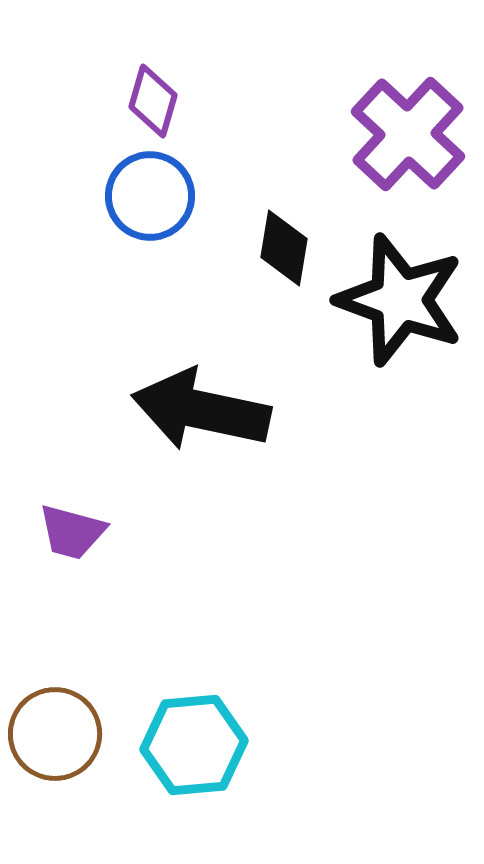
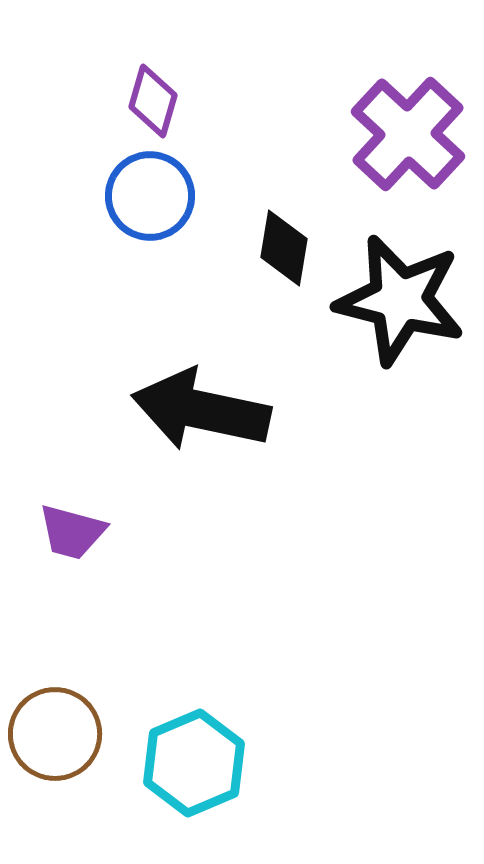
black star: rotated 6 degrees counterclockwise
cyan hexagon: moved 18 px down; rotated 18 degrees counterclockwise
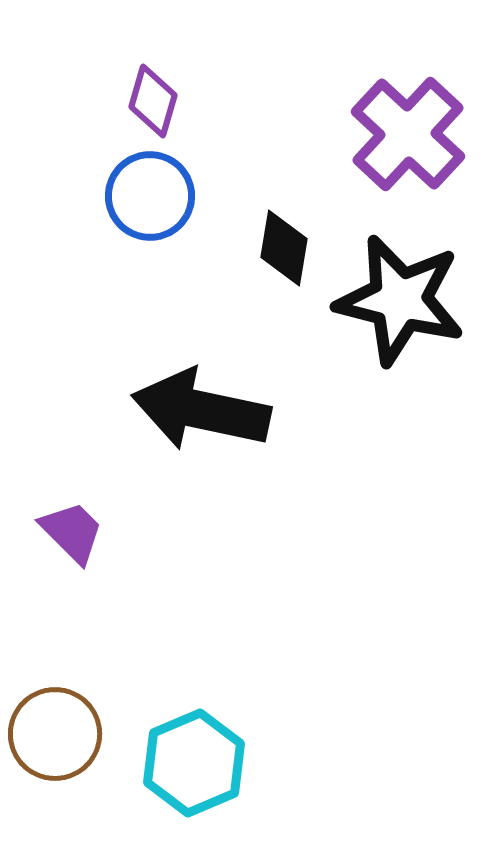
purple trapezoid: rotated 150 degrees counterclockwise
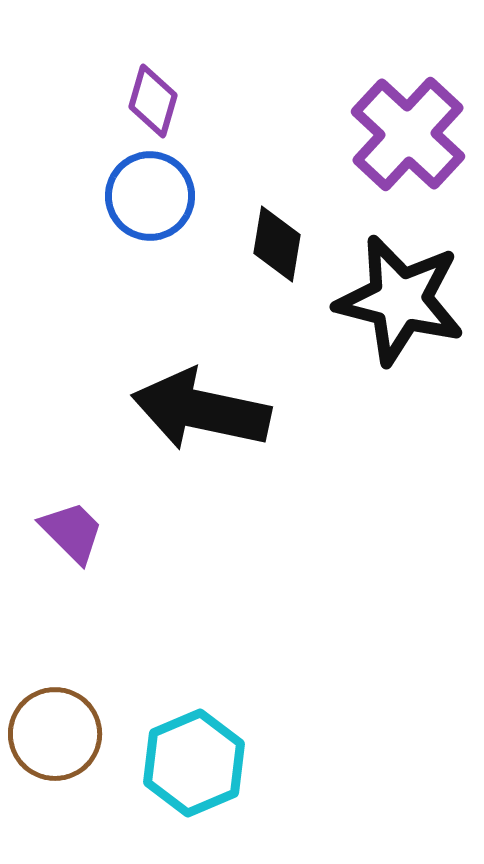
black diamond: moved 7 px left, 4 px up
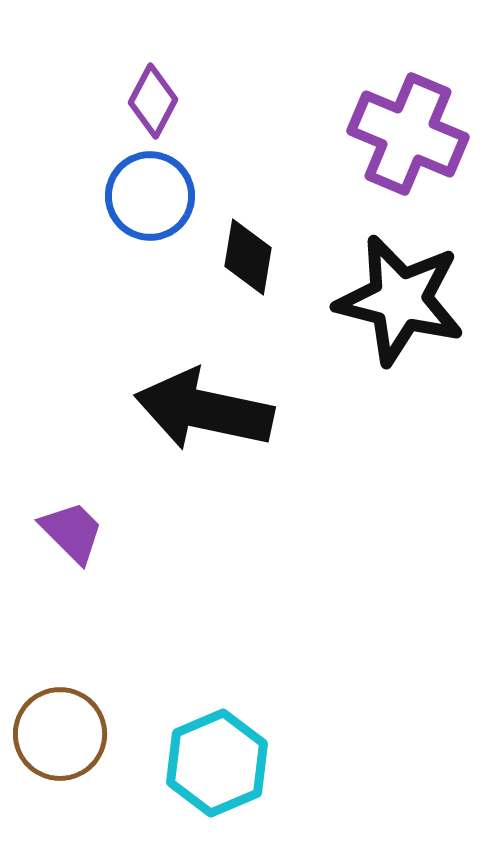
purple diamond: rotated 12 degrees clockwise
purple cross: rotated 20 degrees counterclockwise
black diamond: moved 29 px left, 13 px down
black arrow: moved 3 px right
brown circle: moved 5 px right
cyan hexagon: moved 23 px right
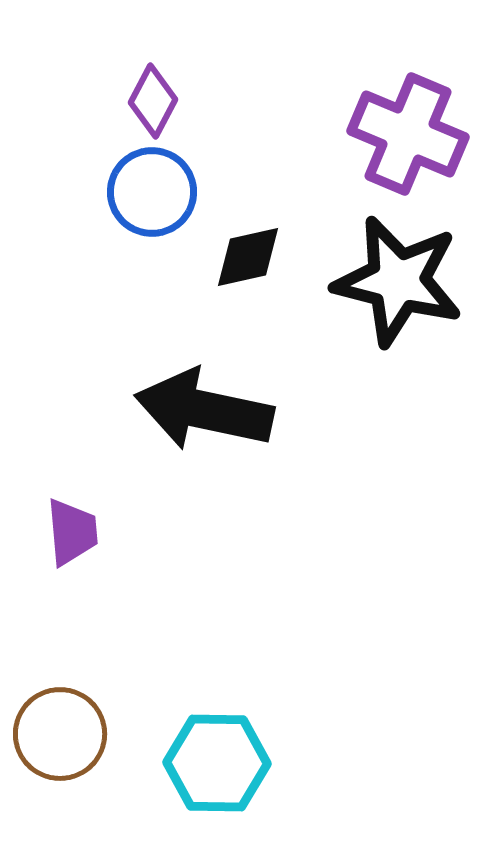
blue circle: moved 2 px right, 4 px up
black diamond: rotated 68 degrees clockwise
black star: moved 2 px left, 19 px up
purple trapezoid: rotated 40 degrees clockwise
cyan hexagon: rotated 24 degrees clockwise
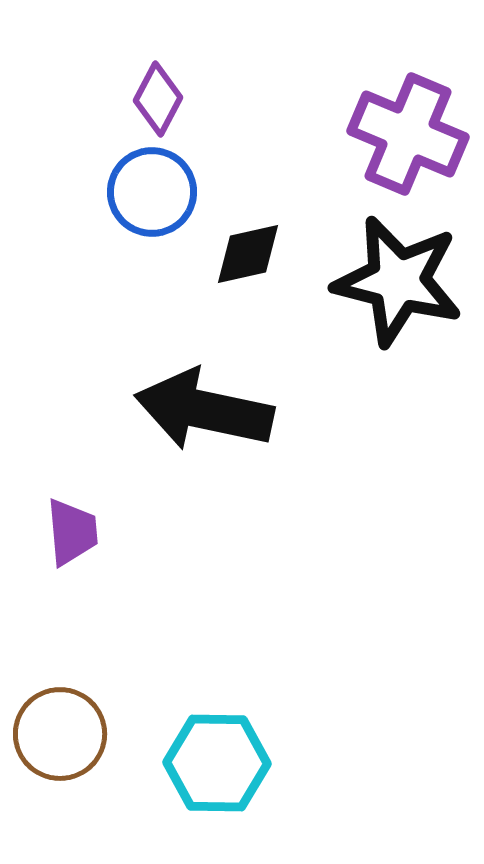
purple diamond: moved 5 px right, 2 px up
black diamond: moved 3 px up
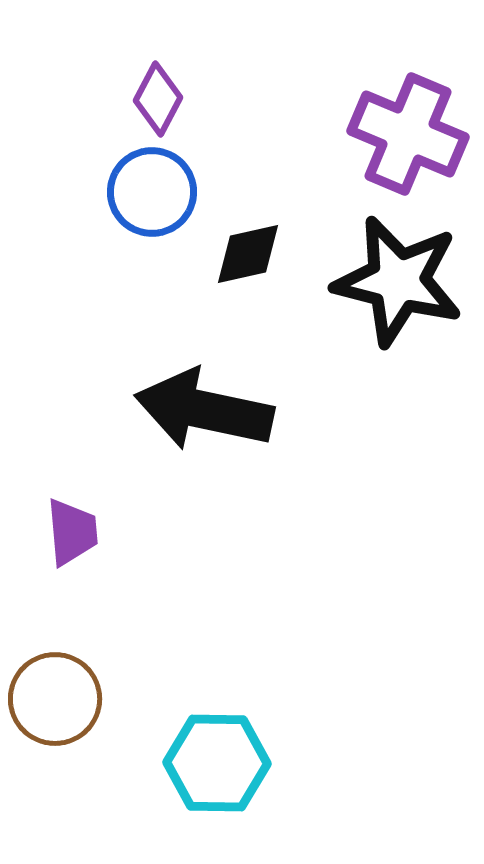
brown circle: moved 5 px left, 35 px up
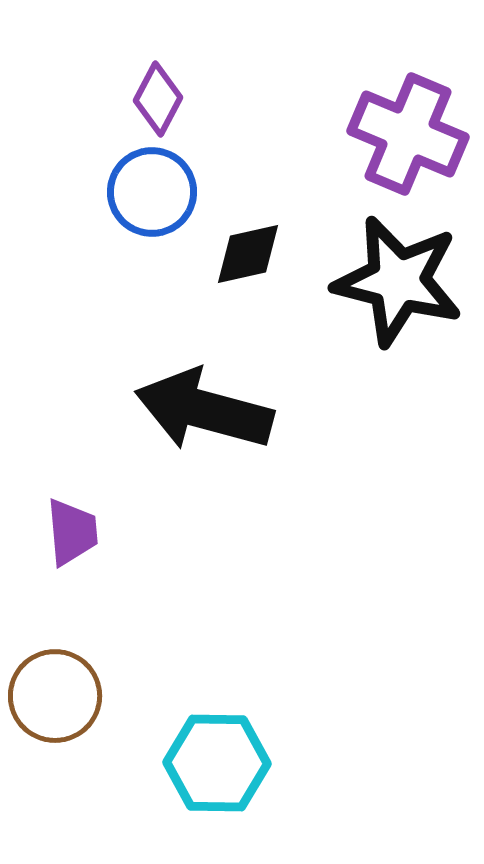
black arrow: rotated 3 degrees clockwise
brown circle: moved 3 px up
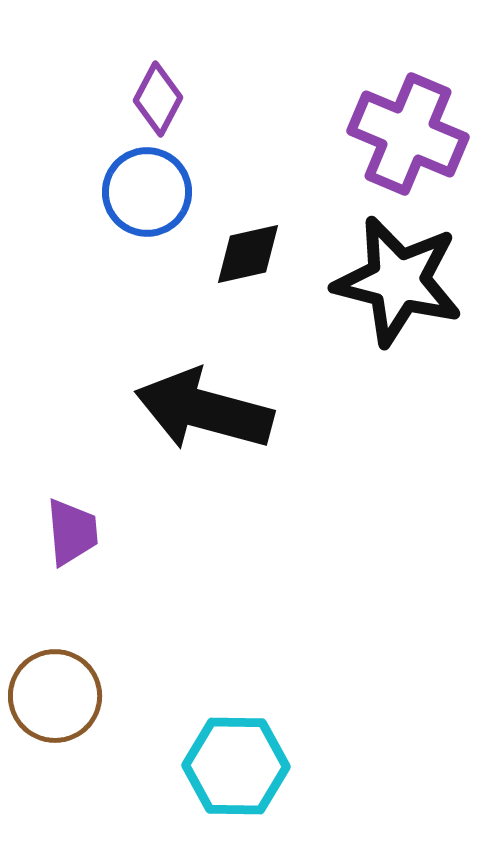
blue circle: moved 5 px left
cyan hexagon: moved 19 px right, 3 px down
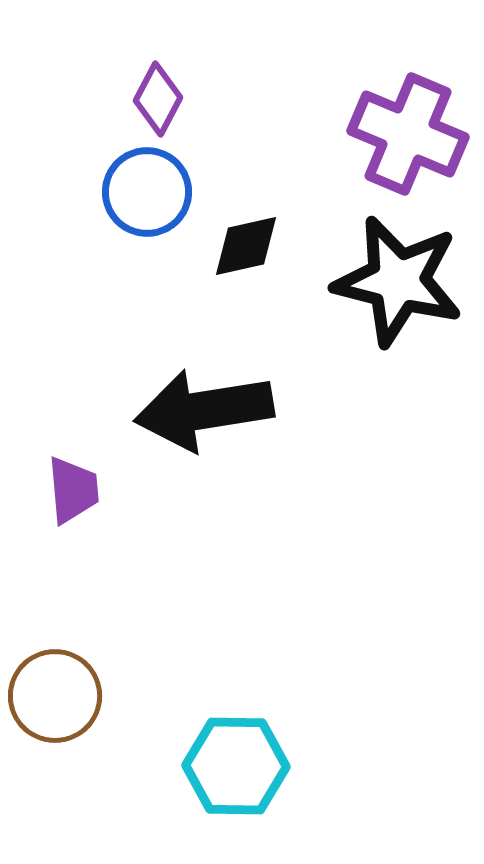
black diamond: moved 2 px left, 8 px up
black arrow: rotated 24 degrees counterclockwise
purple trapezoid: moved 1 px right, 42 px up
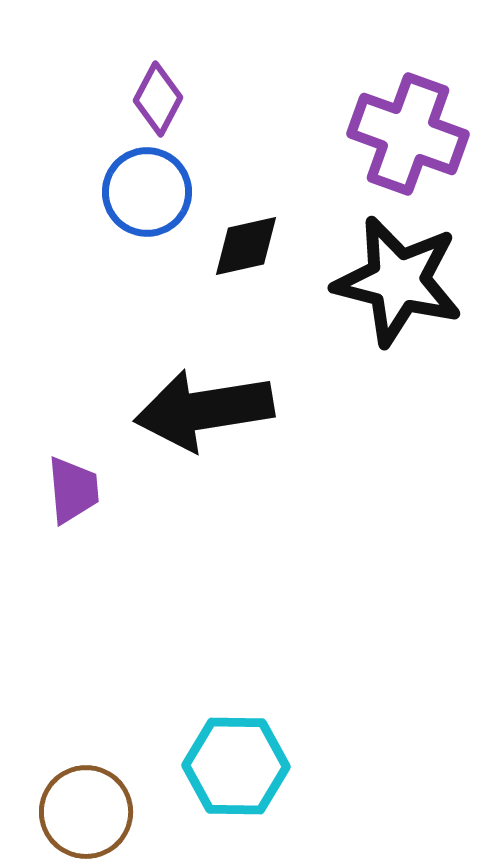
purple cross: rotated 3 degrees counterclockwise
brown circle: moved 31 px right, 116 px down
